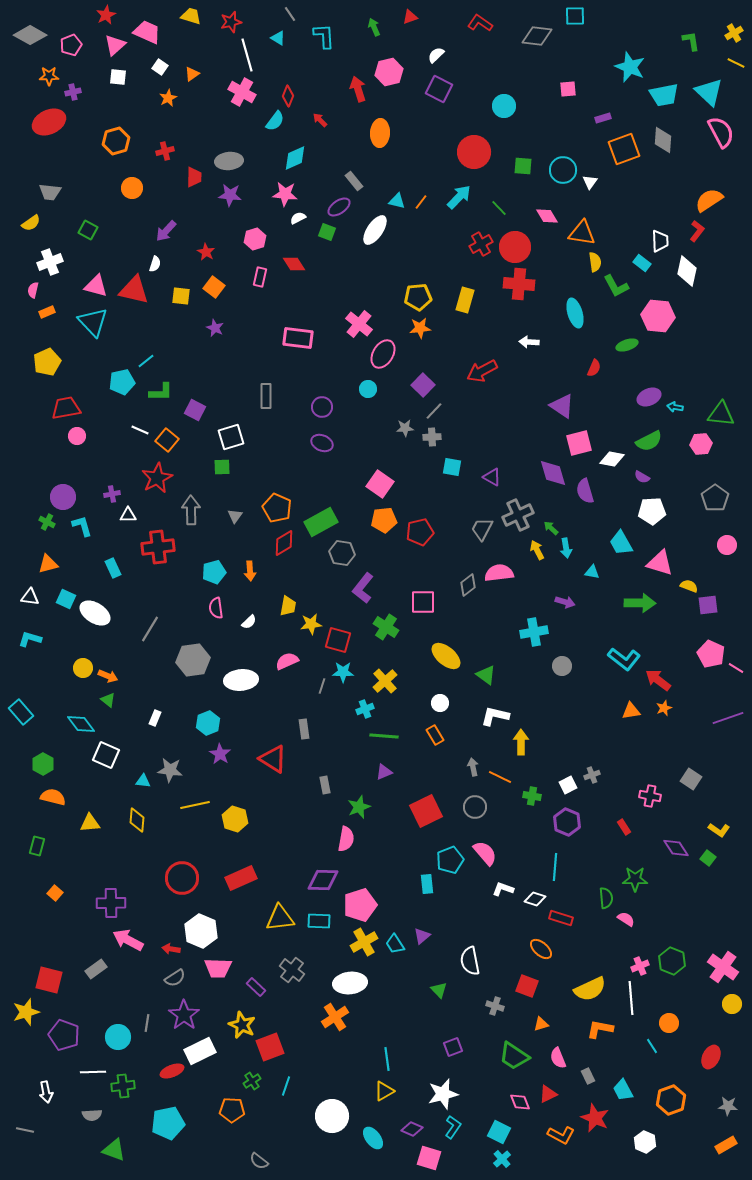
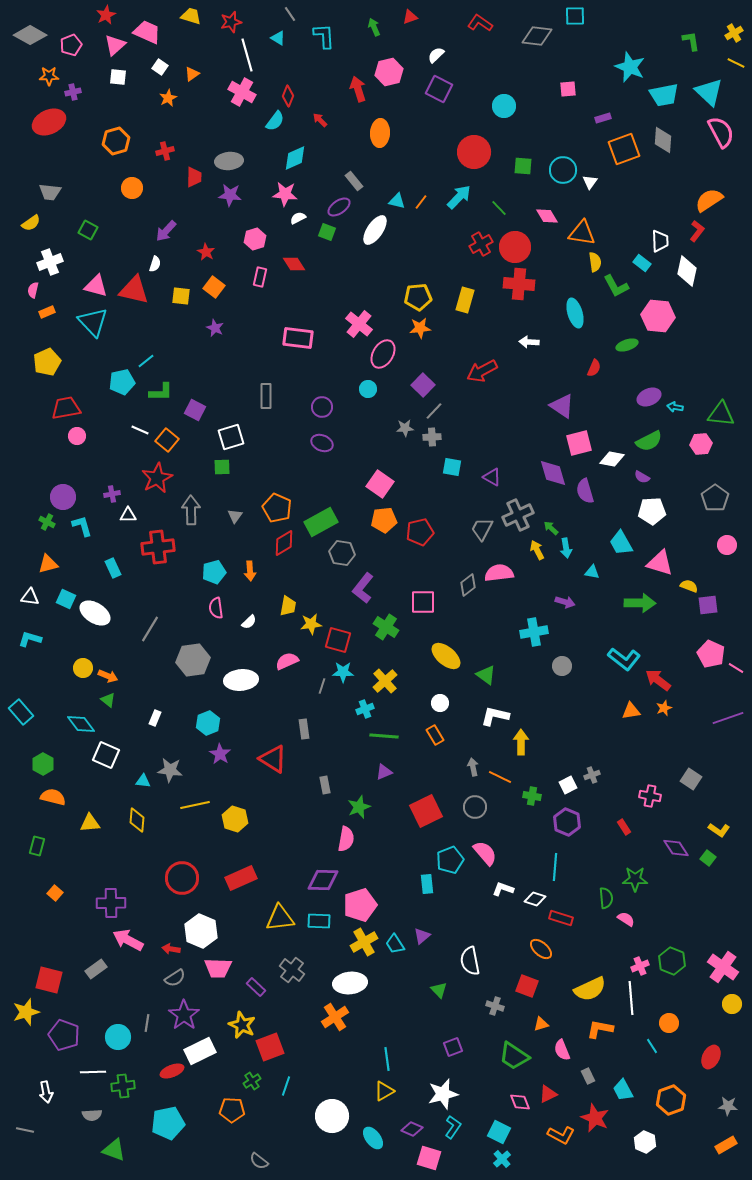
pink semicircle at (558, 1058): moved 4 px right, 8 px up
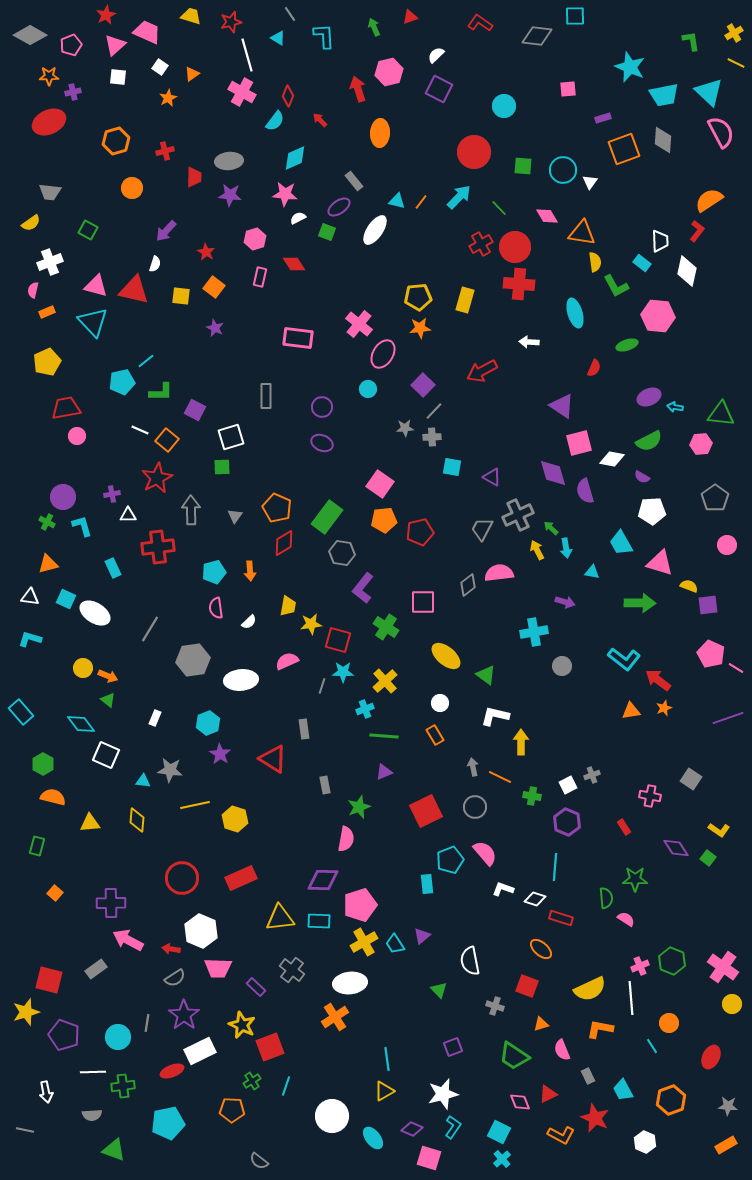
green rectangle at (321, 522): moved 6 px right, 5 px up; rotated 24 degrees counterclockwise
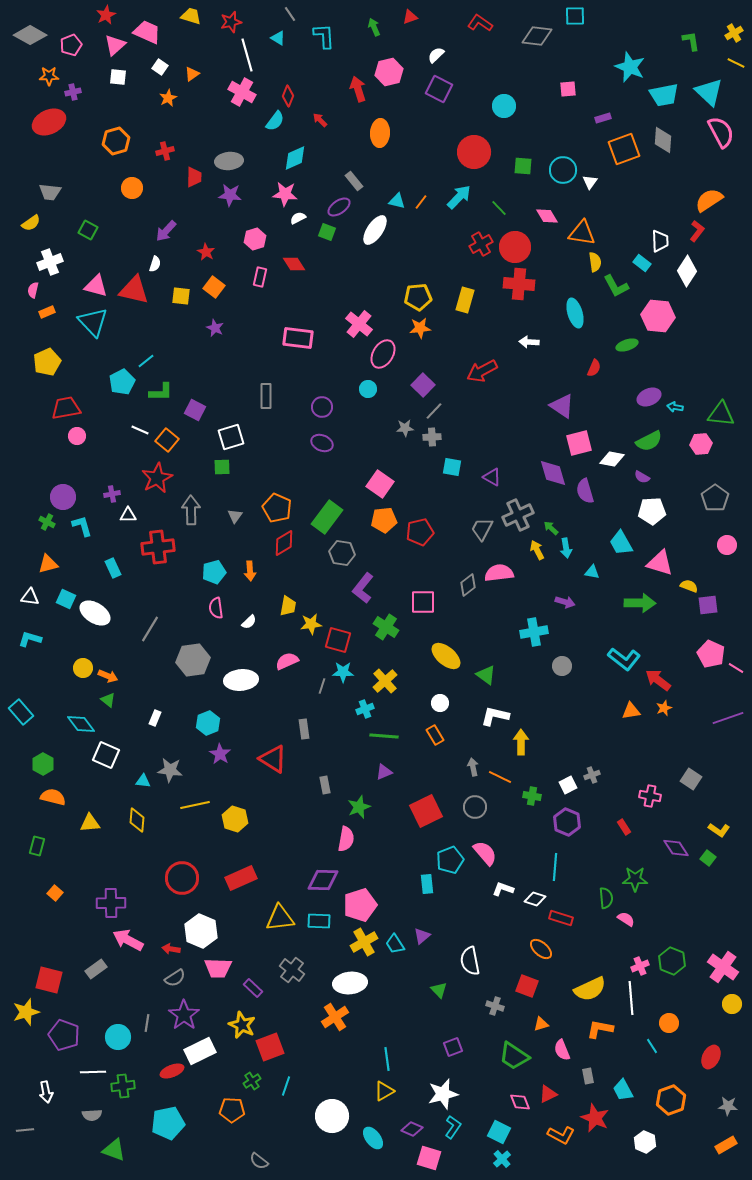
white diamond at (687, 271): rotated 20 degrees clockwise
cyan pentagon at (122, 382): rotated 15 degrees counterclockwise
purple rectangle at (256, 987): moved 3 px left, 1 px down
gray rectangle at (588, 1076): rotated 14 degrees clockwise
gray line at (25, 1130): rotated 18 degrees counterclockwise
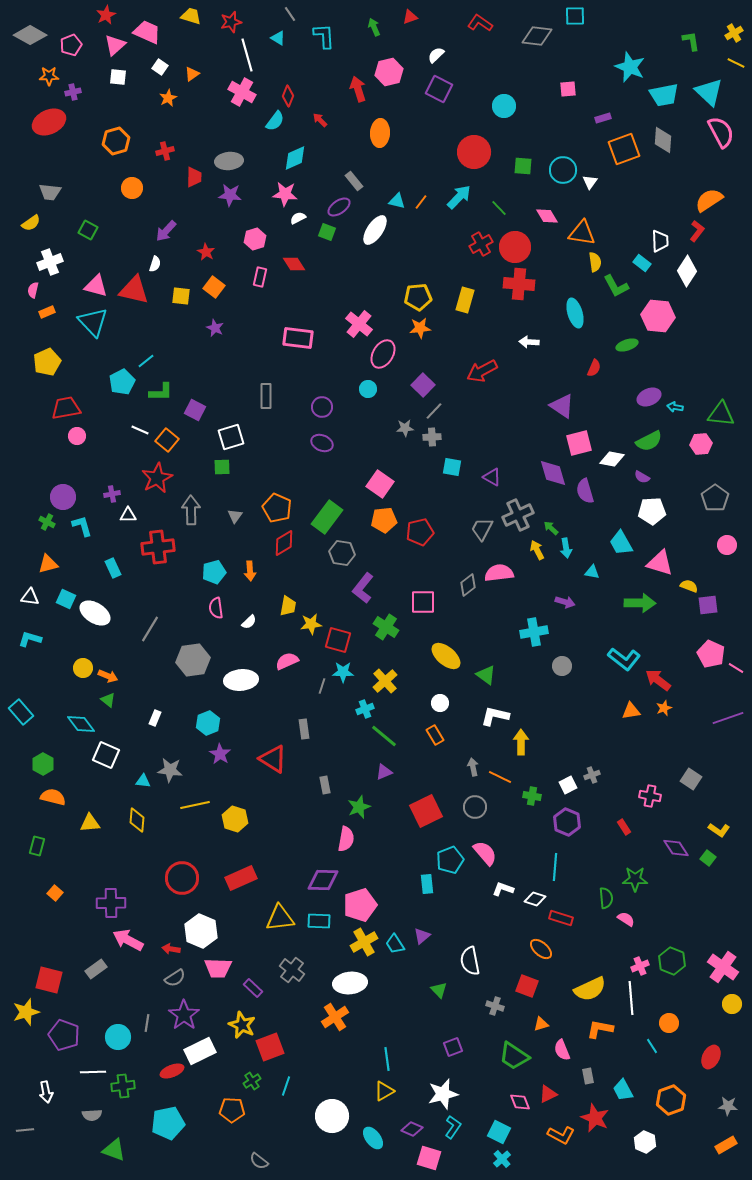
green line at (384, 736): rotated 36 degrees clockwise
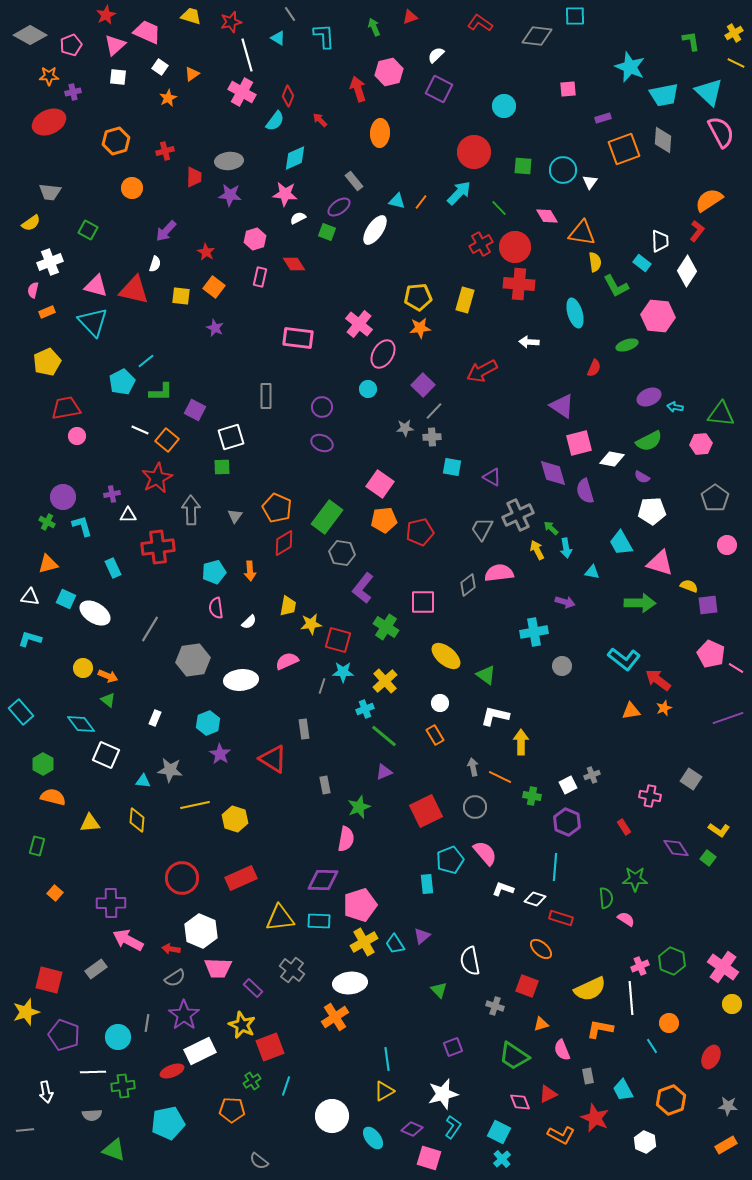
cyan arrow at (459, 197): moved 4 px up
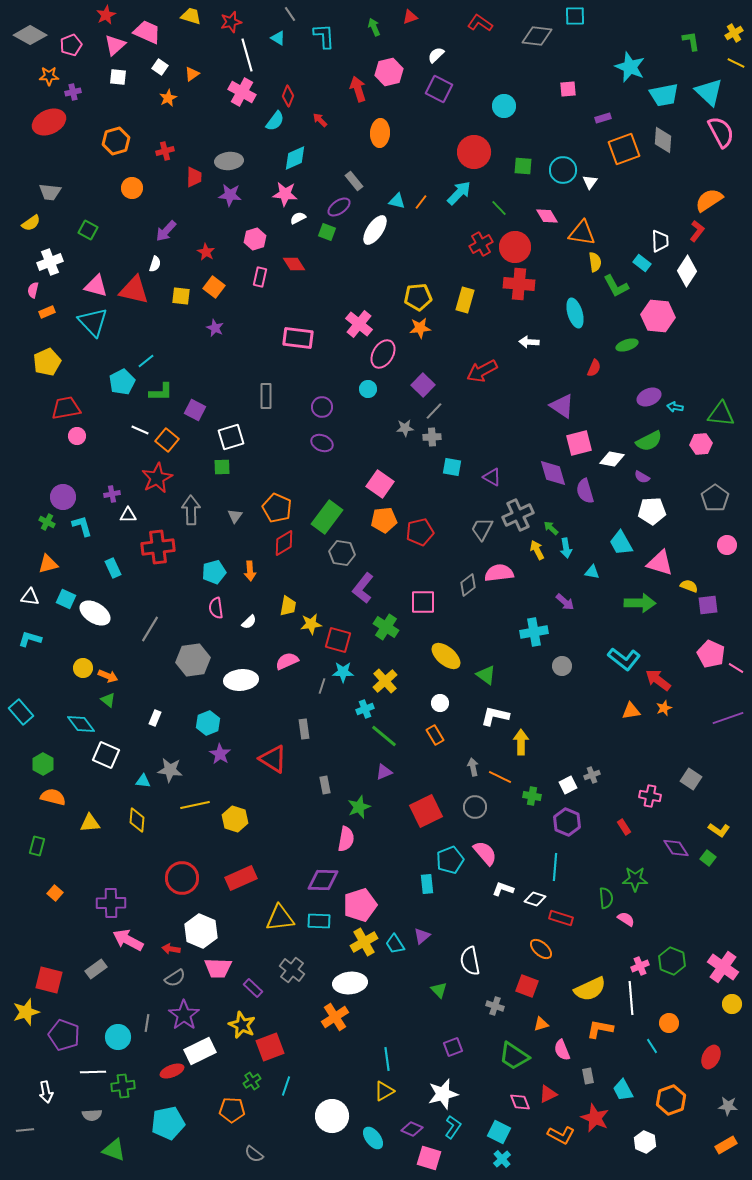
purple arrow at (565, 602): rotated 24 degrees clockwise
gray semicircle at (259, 1161): moved 5 px left, 7 px up
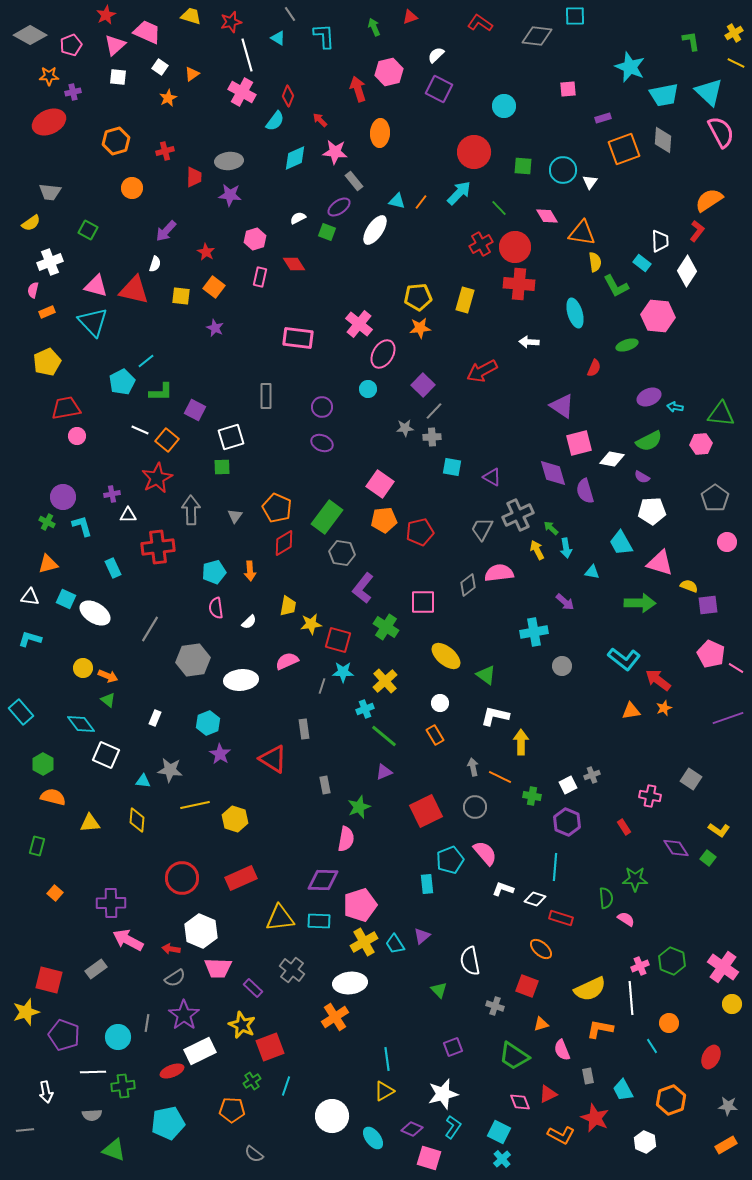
pink star at (285, 194): moved 50 px right, 42 px up
pink circle at (727, 545): moved 3 px up
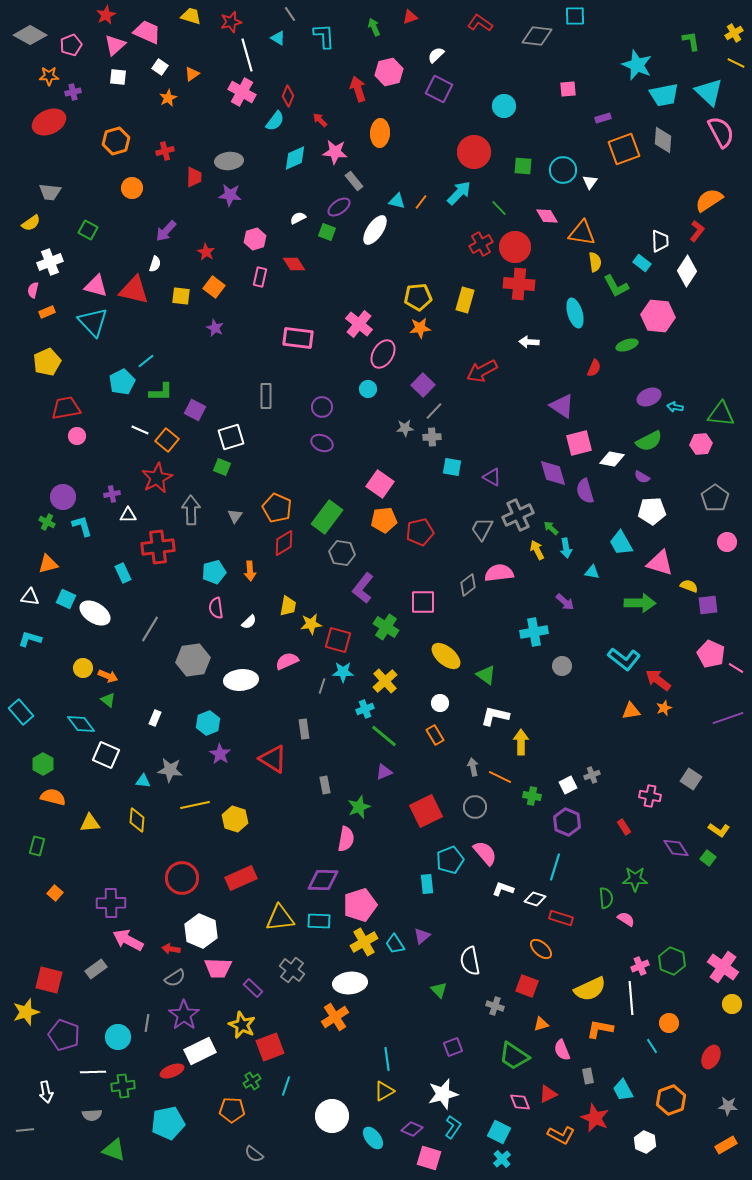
cyan star at (630, 67): moved 7 px right, 2 px up
green square at (222, 467): rotated 24 degrees clockwise
cyan rectangle at (113, 568): moved 10 px right, 5 px down
cyan line at (555, 867): rotated 12 degrees clockwise
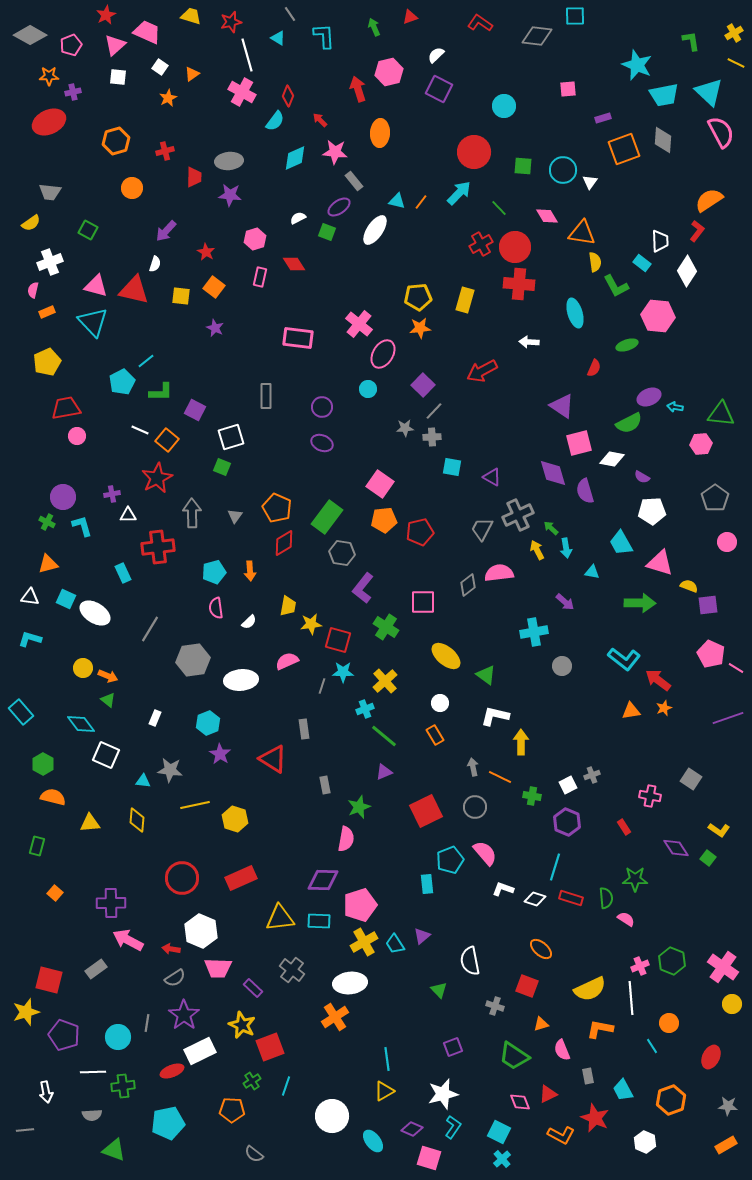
green semicircle at (649, 441): moved 20 px left, 18 px up
gray arrow at (191, 510): moved 1 px right, 3 px down
red rectangle at (561, 918): moved 10 px right, 20 px up
cyan ellipse at (373, 1138): moved 3 px down
